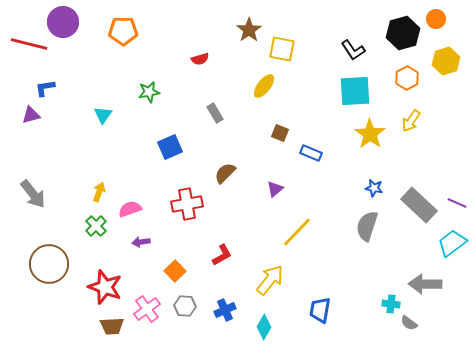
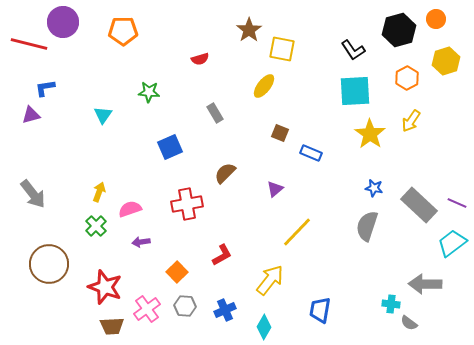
black hexagon at (403, 33): moved 4 px left, 3 px up
green star at (149, 92): rotated 15 degrees clockwise
orange square at (175, 271): moved 2 px right, 1 px down
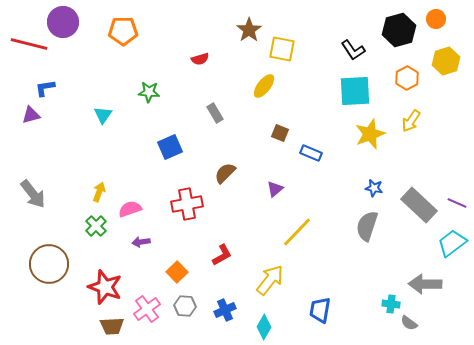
yellow star at (370, 134): rotated 16 degrees clockwise
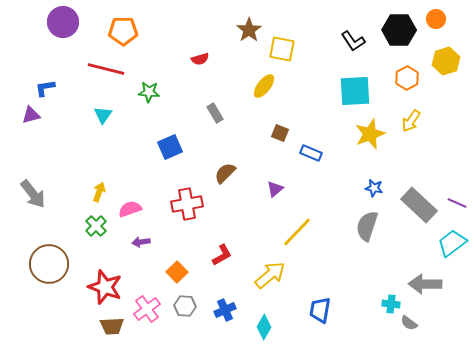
black hexagon at (399, 30): rotated 16 degrees clockwise
red line at (29, 44): moved 77 px right, 25 px down
black L-shape at (353, 50): moved 9 px up
yellow arrow at (270, 280): moved 5 px up; rotated 12 degrees clockwise
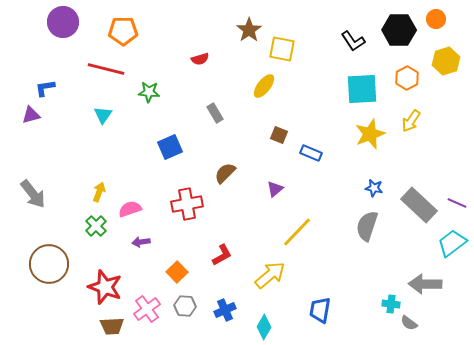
cyan square at (355, 91): moved 7 px right, 2 px up
brown square at (280, 133): moved 1 px left, 2 px down
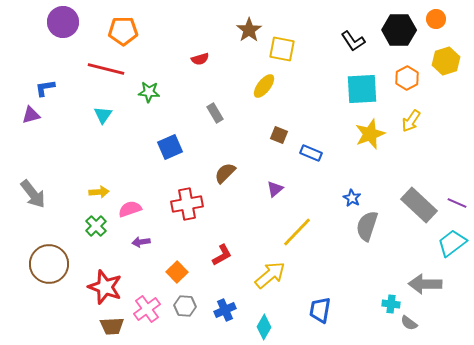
blue star at (374, 188): moved 22 px left, 10 px down; rotated 18 degrees clockwise
yellow arrow at (99, 192): rotated 66 degrees clockwise
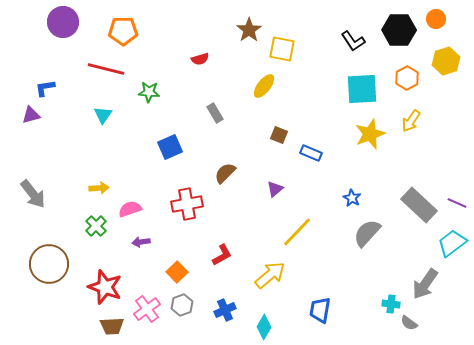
yellow arrow at (99, 192): moved 4 px up
gray semicircle at (367, 226): moved 7 px down; rotated 24 degrees clockwise
gray arrow at (425, 284): rotated 56 degrees counterclockwise
gray hexagon at (185, 306): moved 3 px left, 1 px up; rotated 25 degrees counterclockwise
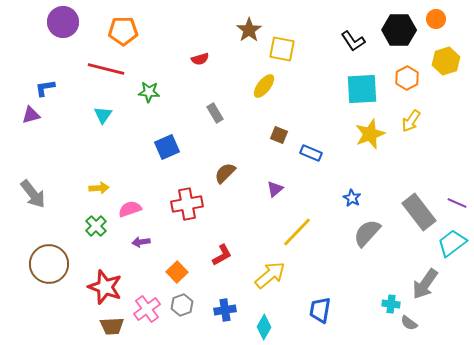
blue square at (170, 147): moved 3 px left
gray rectangle at (419, 205): moved 7 px down; rotated 9 degrees clockwise
blue cross at (225, 310): rotated 15 degrees clockwise
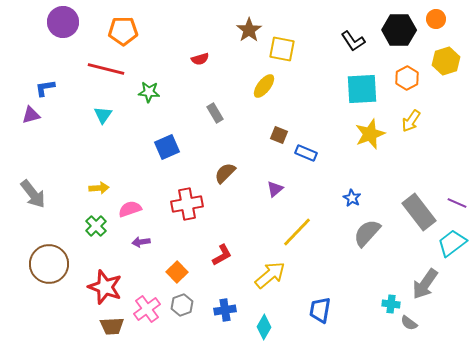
blue rectangle at (311, 153): moved 5 px left
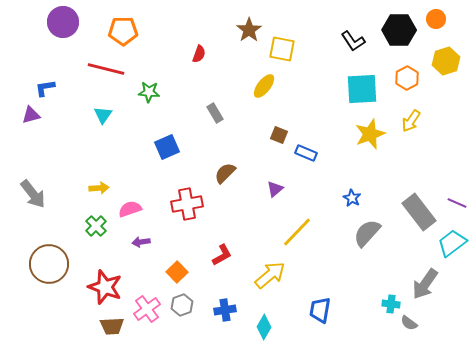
red semicircle at (200, 59): moved 1 px left, 5 px up; rotated 54 degrees counterclockwise
